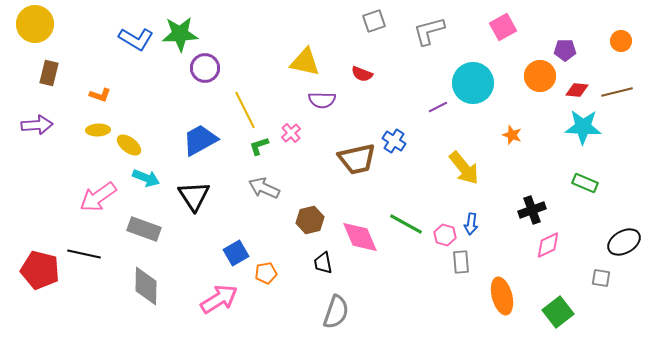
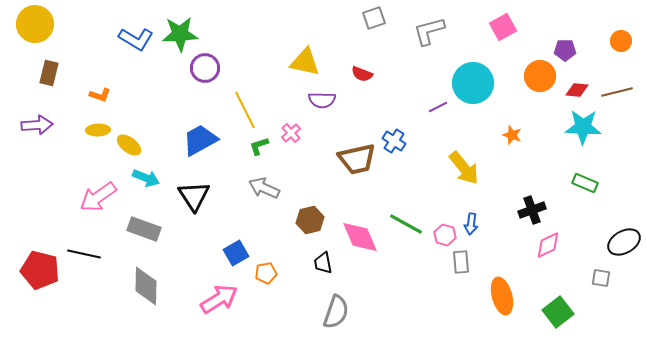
gray square at (374, 21): moved 3 px up
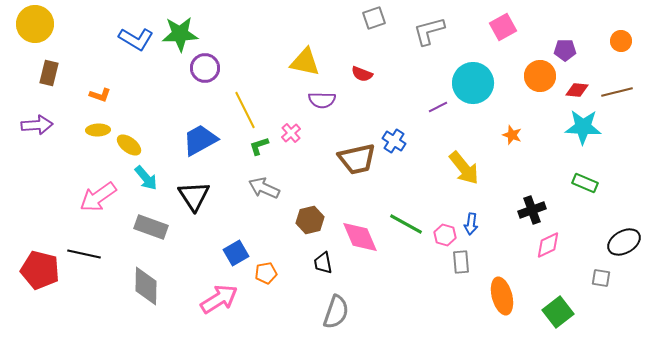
cyan arrow at (146, 178): rotated 28 degrees clockwise
gray rectangle at (144, 229): moved 7 px right, 2 px up
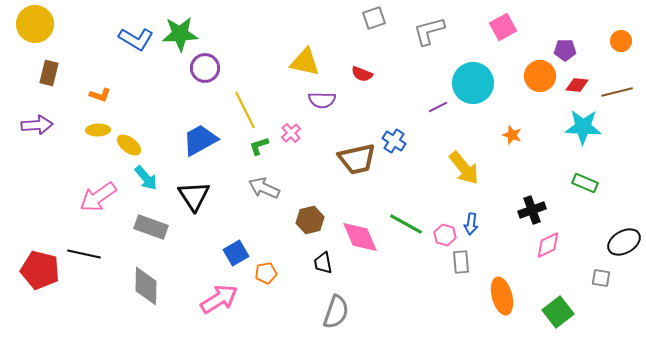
red diamond at (577, 90): moved 5 px up
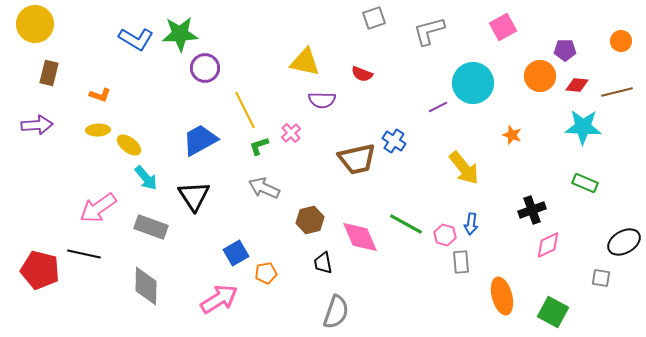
pink arrow at (98, 197): moved 11 px down
green square at (558, 312): moved 5 px left; rotated 24 degrees counterclockwise
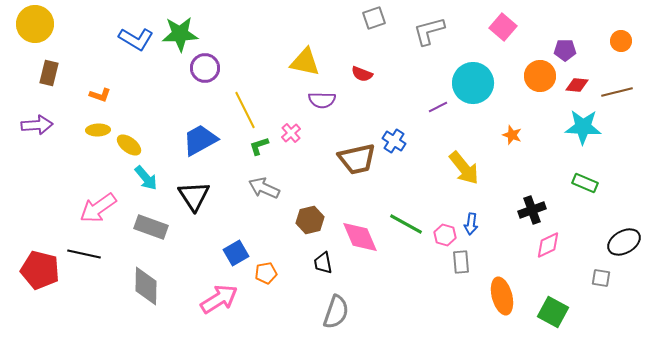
pink square at (503, 27): rotated 20 degrees counterclockwise
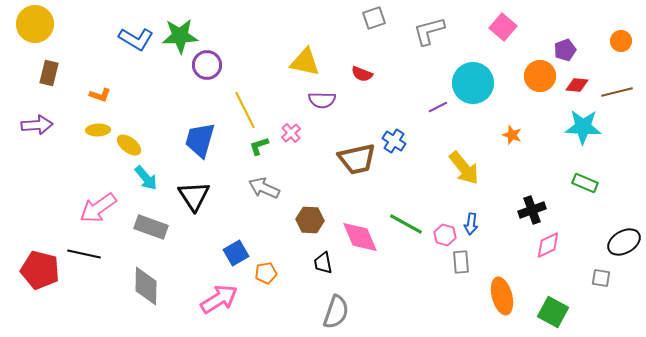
green star at (180, 34): moved 2 px down
purple pentagon at (565, 50): rotated 20 degrees counterclockwise
purple circle at (205, 68): moved 2 px right, 3 px up
blue trapezoid at (200, 140): rotated 45 degrees counterclockwise
brown hexagon at (310, 220): rotated 16 degrees clockwise
